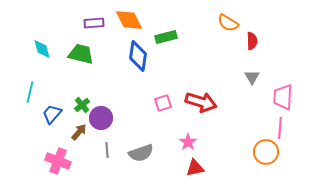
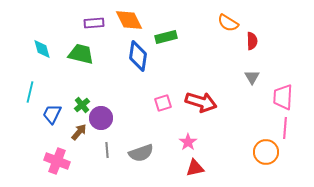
blue trapezoid: rotated 15 degrees counterclockwise
pink line: moved 5 px right
pink cross: moved 1 px left
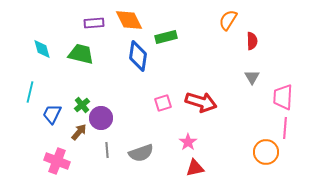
orange semicircle: moved 3 px up; rotated 90 degrees clockwise
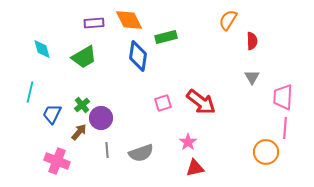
green trapezoid: moved 3 px right, 3 px down; rotated 136 degrees clockwise
red arrow: rotated 20 degrees clockwise
